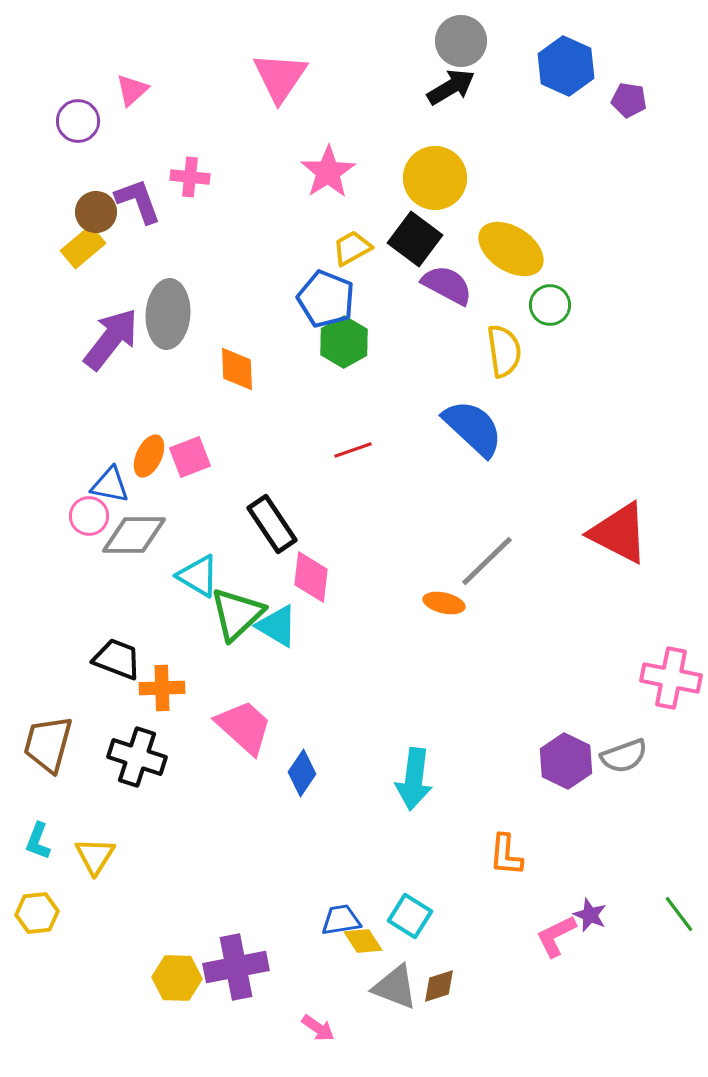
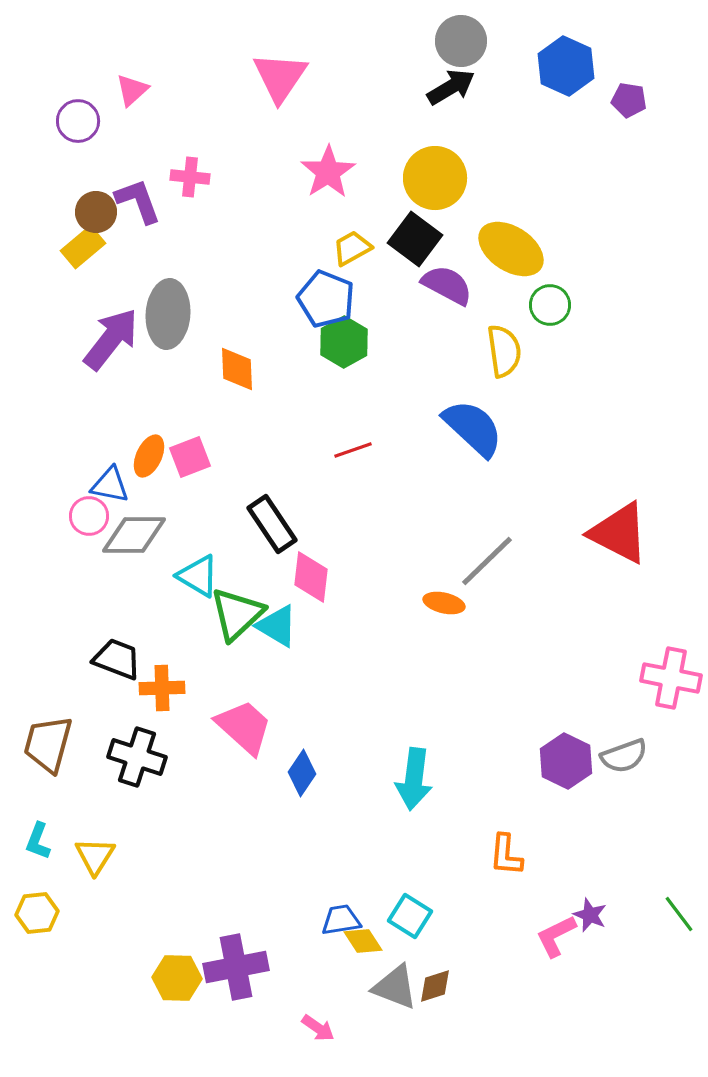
brown diamond at (439, 986): moved 4 px left
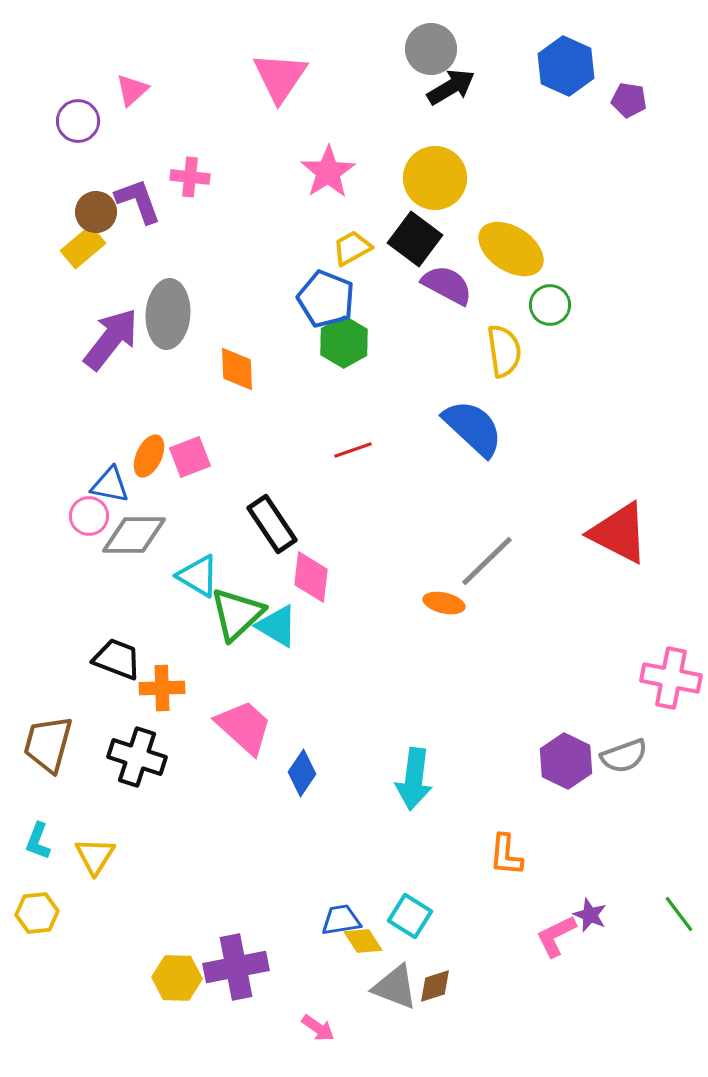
gray circle at (461, 41): moved 30 px left, 8 px down
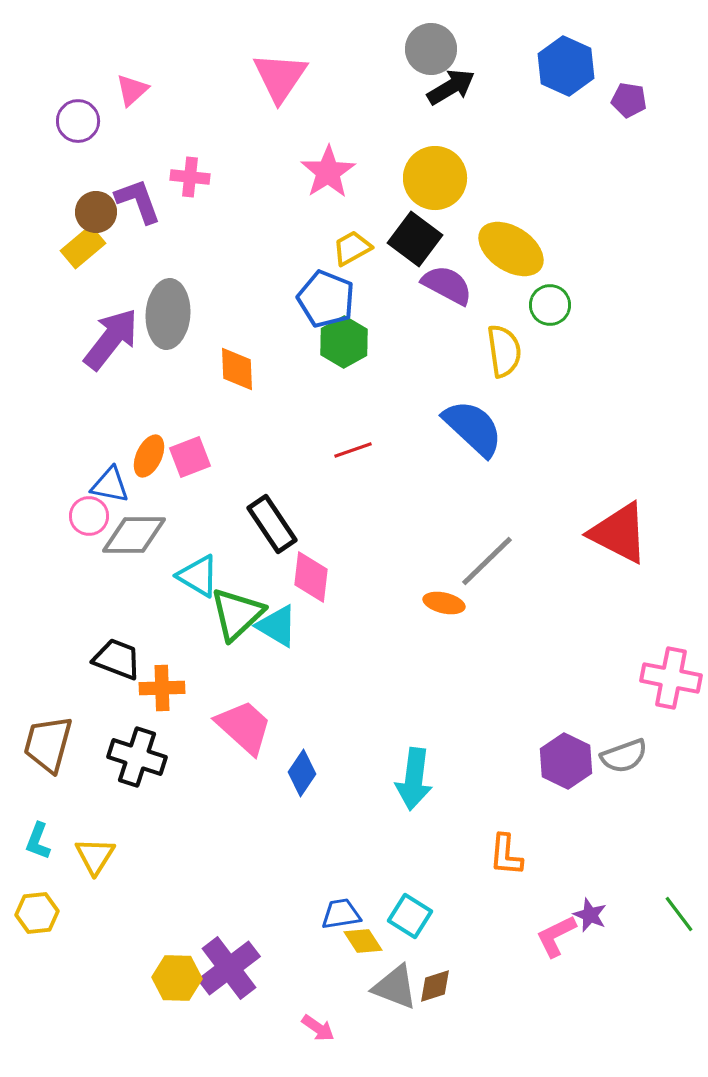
blue trapezoid at (341, 920): moved 6 px up
purple cross at (236, 967): moved 7 px left, 1 px down; rotated 26 degrees counterclockwise
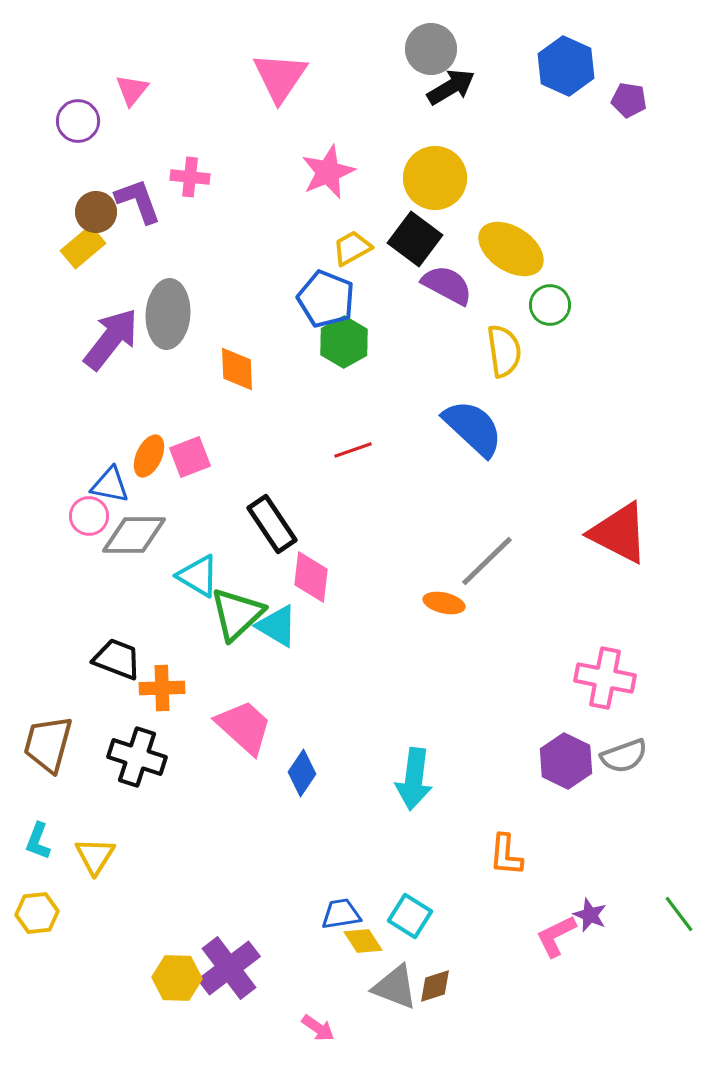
pink triangle at (132, 90): rotated 9 degrees counterclockwise
pink star at (328, 172): rotated 10 degrees clockwise
pink cross at (671, 678): moved 66 px left
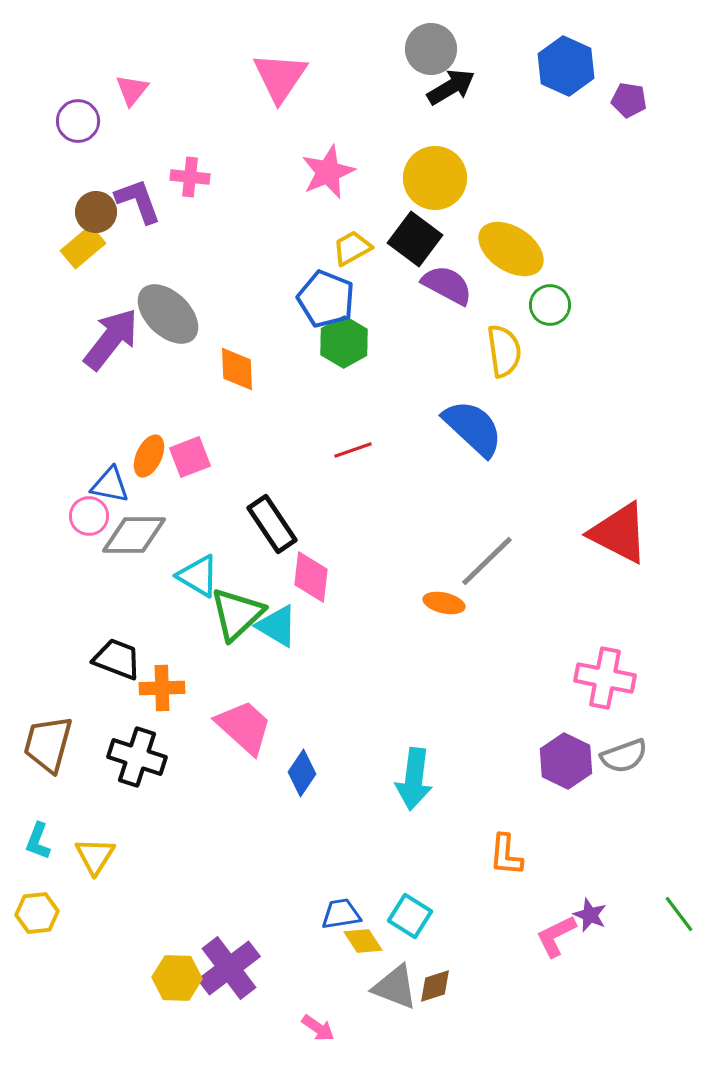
gray ellipse at (168, 314): rotated 50 degrees counterclockwise
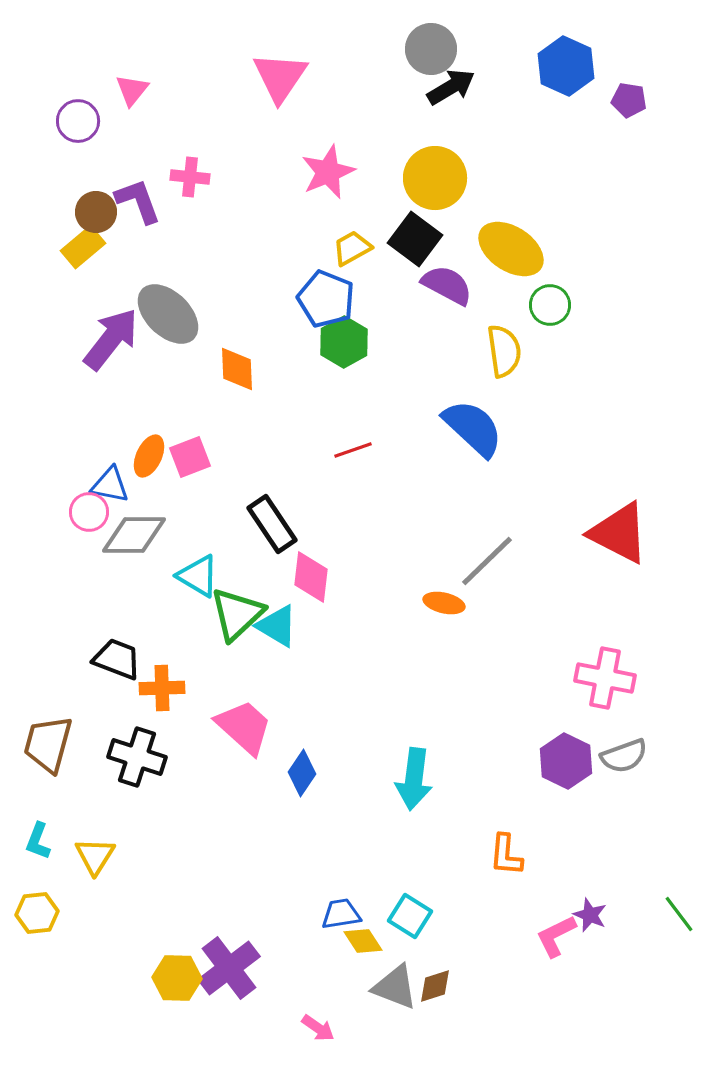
pink circle at (89, 516): moved 4 px up
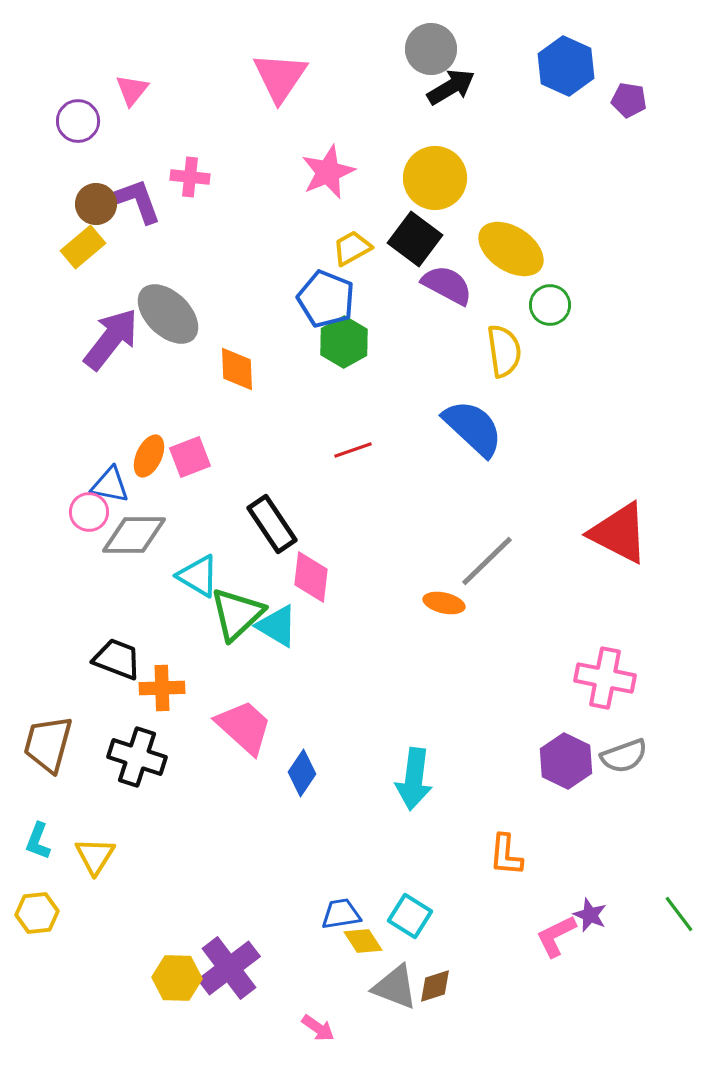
brown circle at (96, 212): moved 8 px up
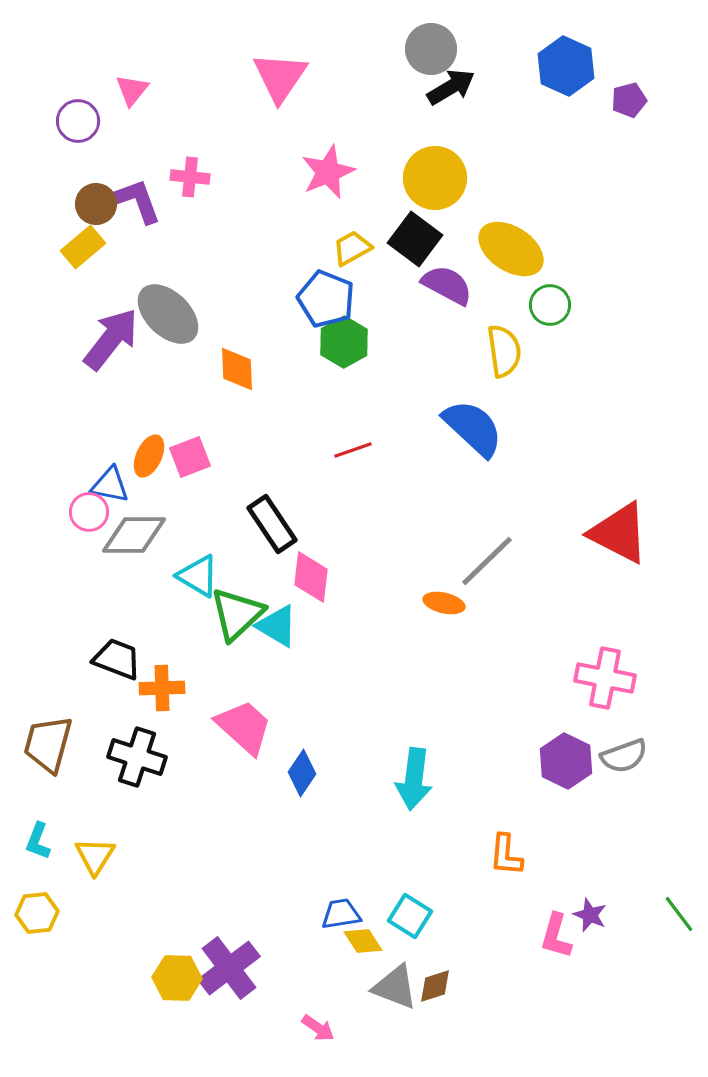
purple pentagon at (629, 100): rotated 24 degrees counterclockwise
pink L-shape at (556, 936): rotated 48 degrees counterclockwise
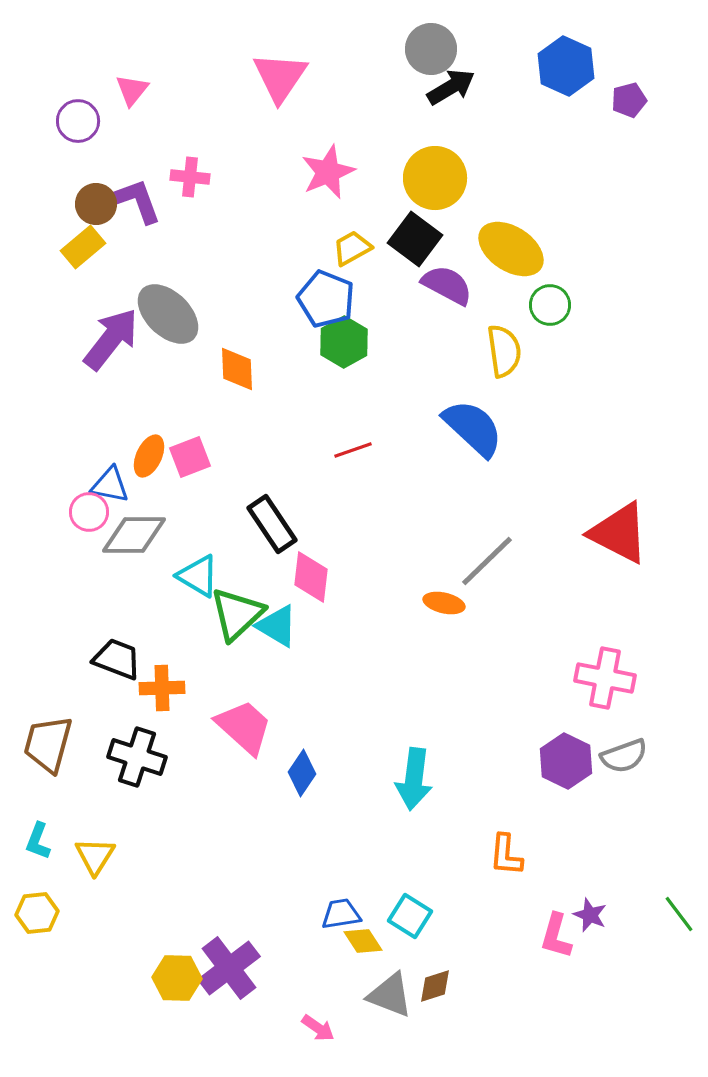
gray triangle at (395, 987): moved 5 px left, 8 px down
